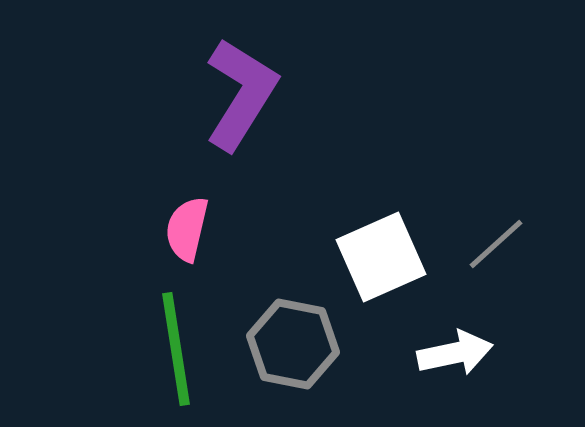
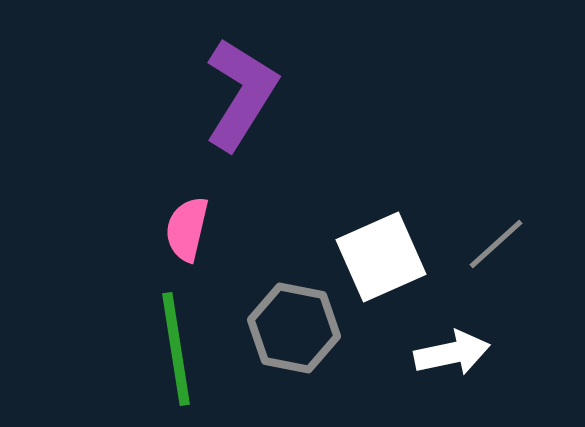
gray hexagon: moved 1 px right, 16 px up
white arrow: moved 3 px left
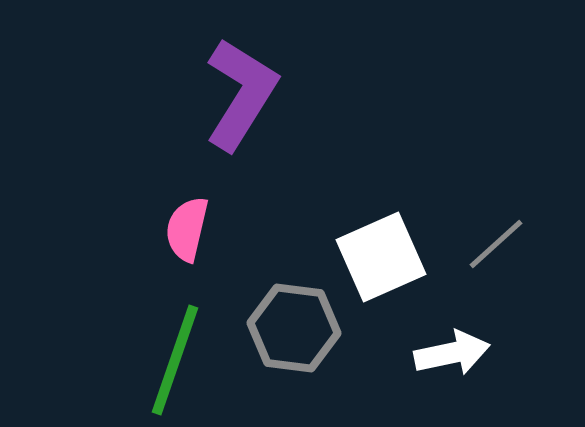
gray hexagon: rotated 4 degrees counterclockwise
green line: moved 1 px left, 11 px down; rotated 28 degrees clockwise
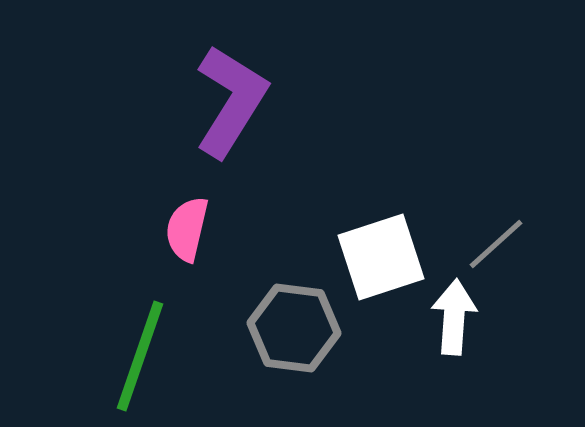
purple L-shape: moved 10 px left, 7 px down
white square: rotated 6 degrees clockwise
white arrow: moved 2 px right, 36 px up; rotated 74 degrees counterclockwise
green line: moved 35 px left, 4 px up
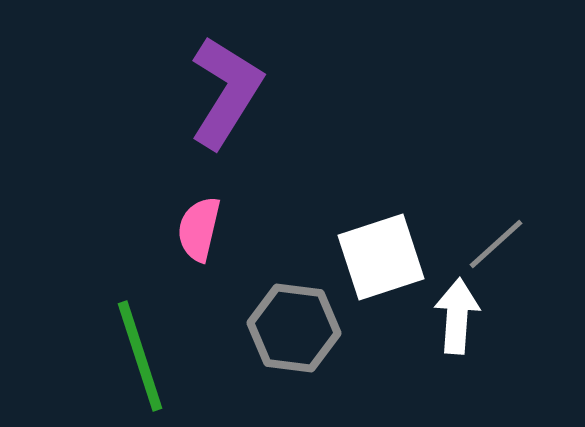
purple L-shape: moved 5 px left, 9 px up
pink semicircle: moved 12 px right
white arrow: moved 3 px right, 1 px up
green line: rotated 37 degrees counterclockwise
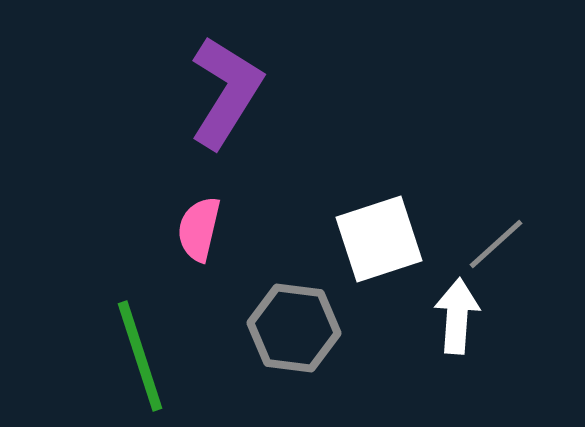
white square: moved 2 px left, 18 px up
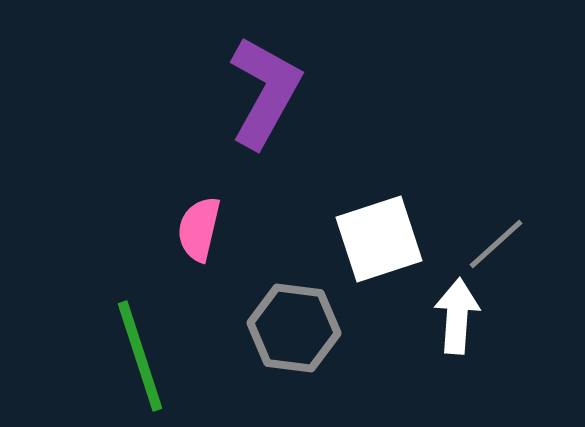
purple L-shape: moved 39 px right; rotated 3 degrees counterclockwise
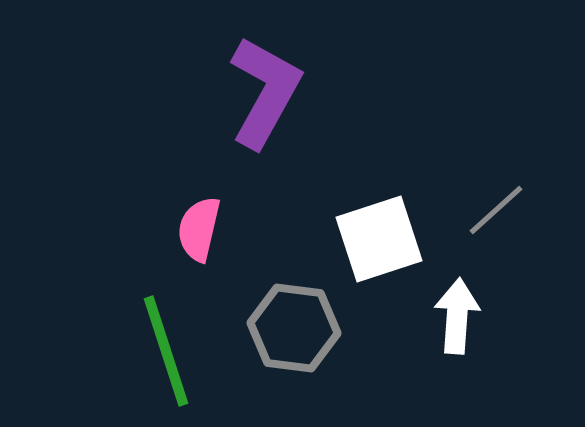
gray line: moved 34 px up
green line: moved 26 px right, 5 px up
